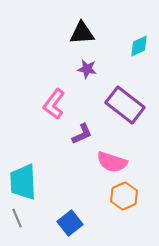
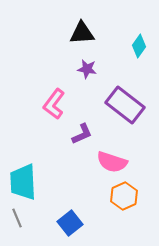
cyan diamond: rotated 30 degrees counterclockwise
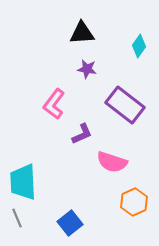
orange hexagon: moved 10 px right, 6 px down
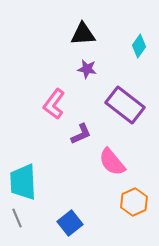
black triangle: moved 1 px right, 1 px down
purple L-shape: moved 1 px left
pink semicircle: rotated 32 degrees clockwise
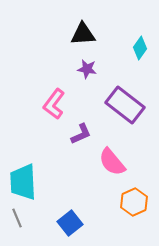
cyan diamond: moved 1 px right, 2 px down
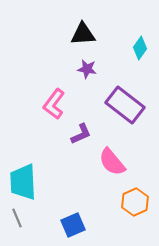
orange hexagon: moved 1 px right
blue square: moved 3 px right, 2 px down; rotated 15 degrees clockwise
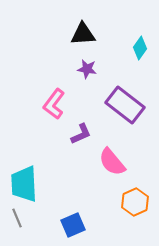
cyan trapezoid: moved 1 px right, 2 px down
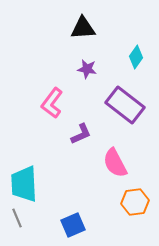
black triangle: moved 6 px up
cyan diamond: moved 4 px left, 9 px down
pink L-shape: moved 2 px left, 1 px up
pink semicircle: moved 3 px right, 1 px down; rotated 12 degrees clockwise
orange hexagon: rotated 16 degrees clockwise
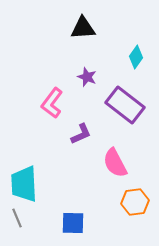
purple star: moved 8 px down; rotated 12 degrees clockwise
blue square: moved 2 px up; rotated 25 degrees clockwise
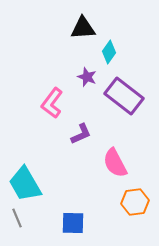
cyan diamond: moved 27 px left, 5 px up
purple rectangle: moved 1 px left, 9 px up
cyan trapezoid: moved 1 px right; rotated 27 degrees counterclockwise
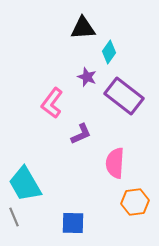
pink semicircle: rotated 32 degrees clockwise
gray line: moved 3 px left, 1 px up
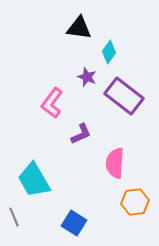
black triangle: moved 4 px left; rotated 12 degrees clockwise
cyan trapezoid: moved 9 px right, 4 px up
blue square: moved 1 px right; rotated 30 degrees clockwise
